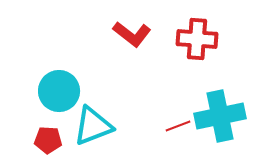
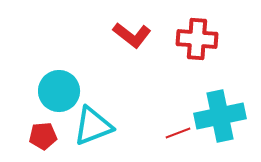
red L-shape: moved 1 px down
red line: moved 7 px down
red pentagon: moved 5 px left, 4 px up; rotated 8 degrees counterclockwise
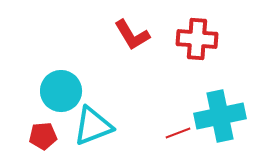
red L-shape: rotated 21 degrees clockwise
cyan circle: moved 2 px right
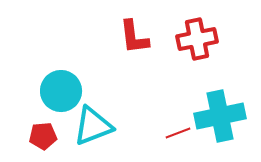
red L-shape: moved 2 px right, 2 px down; rotated 24 degrees clockwise
red cross: rotated 15 degrees counterclockwise
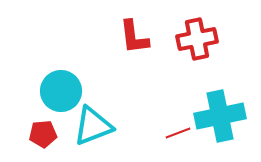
red pentagon: moved 2 px up
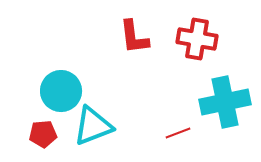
red cross: rotated 21 degrees clockwise
cyan cross: moved 5 px right, 14 px up
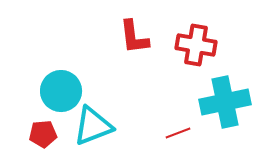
red cross: moved 1 px left, 6 px down
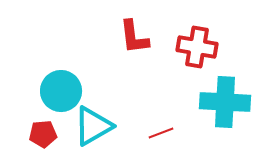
red cross: moved 1 px right, 2 px down
cyan cross: rotated 15 degrees clockwise
cyan triangle: rotated 9 degrees counterclockwise
red line: moved 17 px left
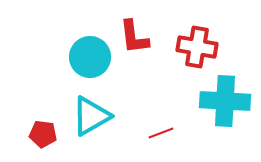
cyan circle: moved 29 px right, 34 px up
cyan cross: moved 1 px up
cyan triangle: moved 2 px left, 10 px up
red pentagon: rotated 12 degrees clockwise
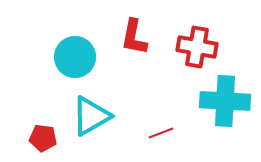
red L-shape: rotated 18 degrees clockwise
cyan circle: moved 15 px left
red pentagon: moved 4 px down
